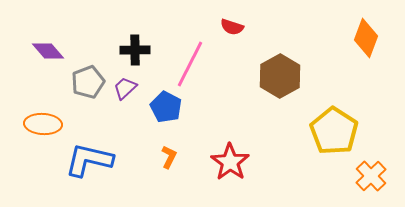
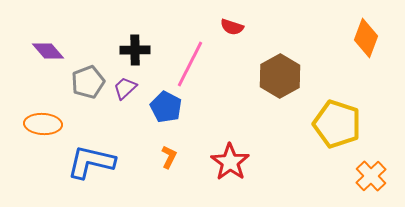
yellow pentagon: moved 3 px right, 7 px up; rotated 15 degrees counterclockwise
blue L-shape: moved 2 px right, 2 px down
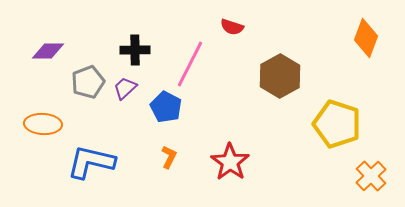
purple diamond: rotated 48 degrees counterclockwise
